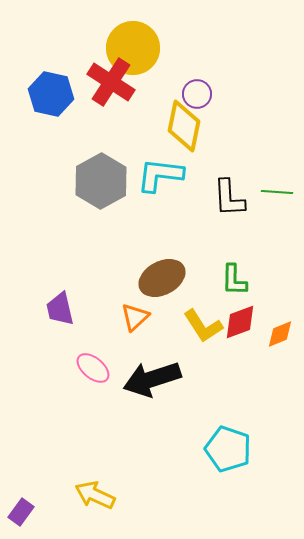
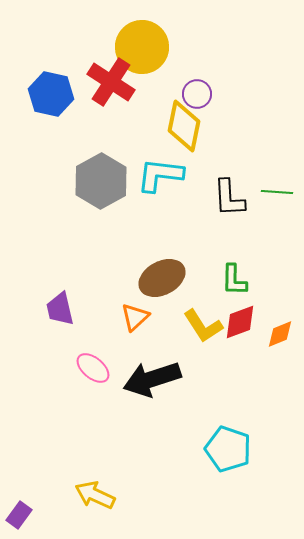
yellow circle: moved 9 px right, 1 px up
purple rectangle: moved 2 px left, 3 px down
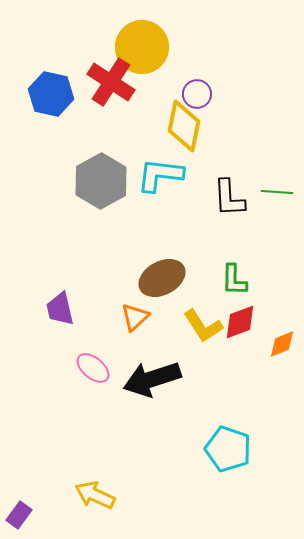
orange diamond: moved 2 px right, 10 px down
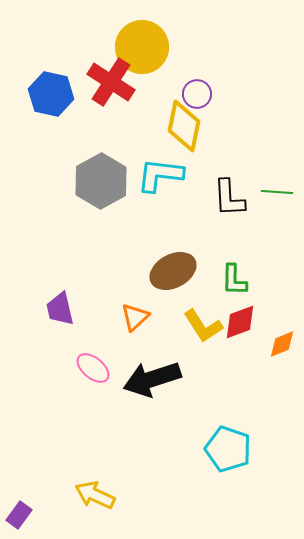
brown ellipse: moved 11 px right, 7 px up
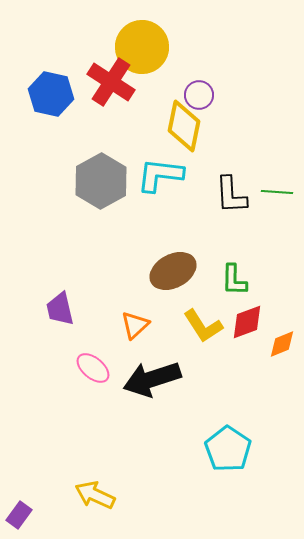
purple circle: moved 2 px right, 1 px down
black L-shape: moved 2 px right, 3 px up
orange triangle: moved 8 px down
red diamond: moved 7 px right
cyan pentagon: rotated 15 degrees clockwise
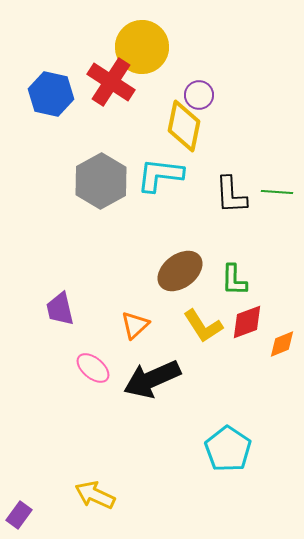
brown ellipse: moved 7 px right; rotated 9 degrees counterclockwise
black arrow: rotated 6 degrees counterclockwise
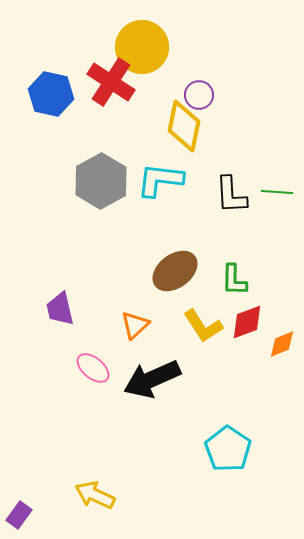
cyan L-shape: moved 5 px down
brown ellipse: moved 5 px left
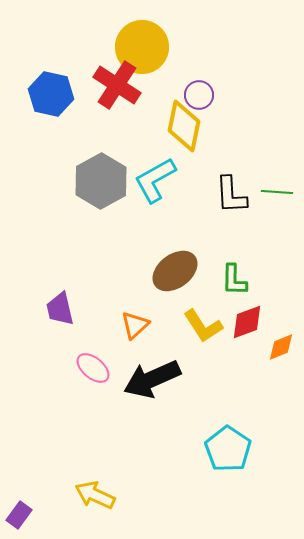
red cross: moved 6 px right, 3 px down
cyan L-shape: moved 5 px left; rotated 36 degrees counterclockwise
orange diamond: moved 1 px left, 3 px down
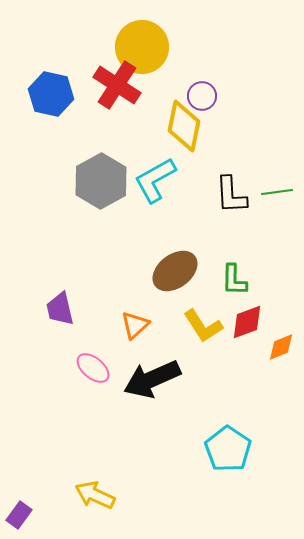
purple circle: moved 3 px right, 1 px down
green line: rotated 12 degrees counterclockwise
